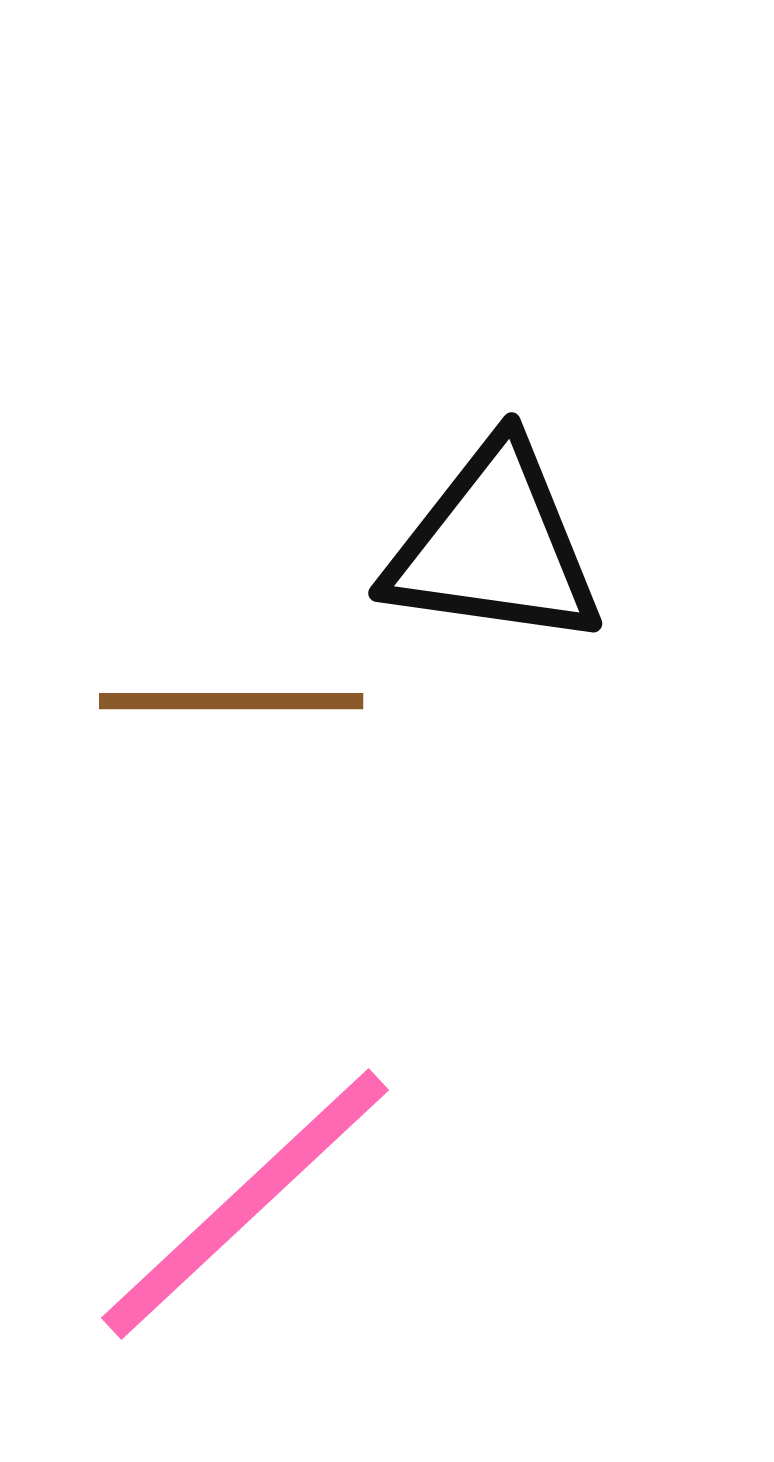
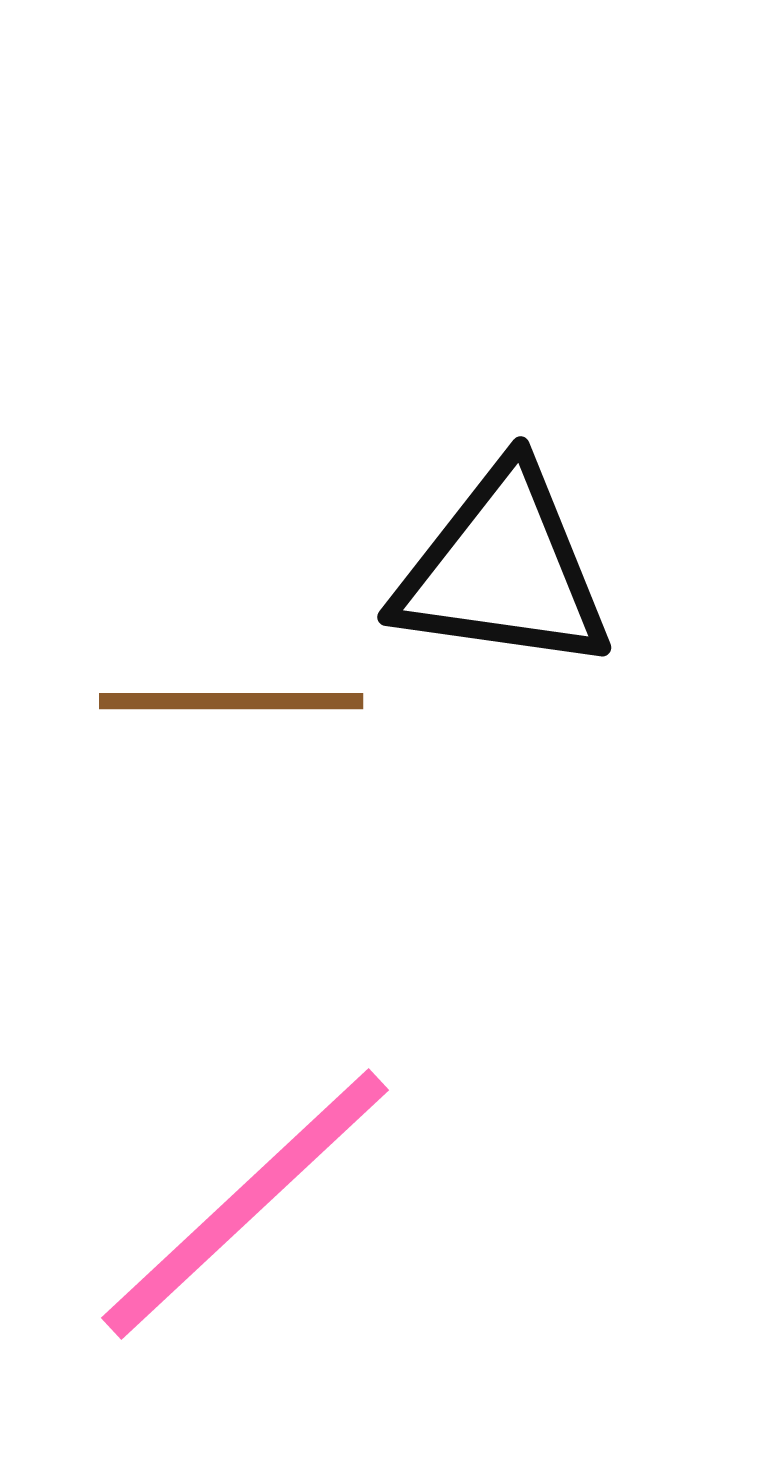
black triangle: moved 9 px right, 24 px down
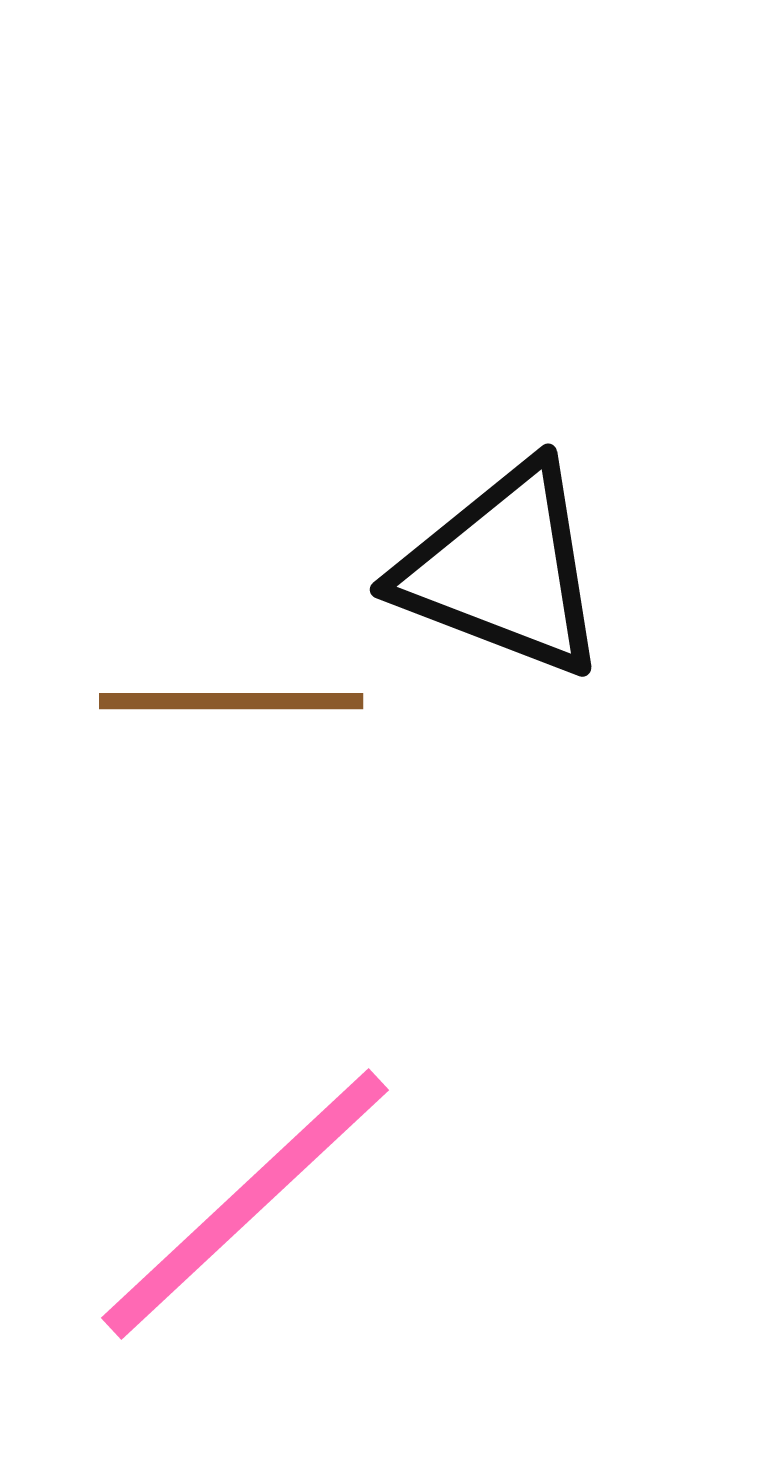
black triangle: rotated 13 degrees clockwise
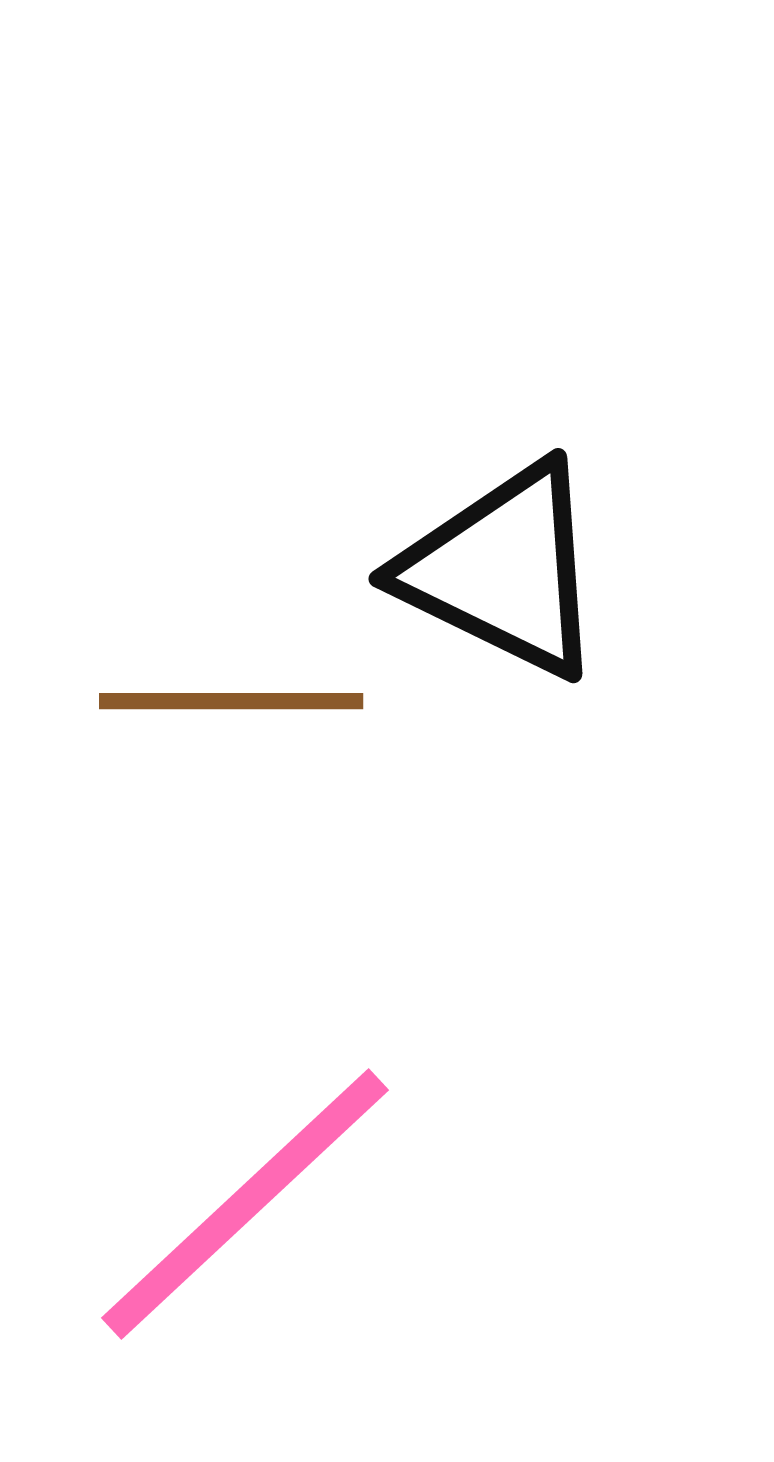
black triangle: rotated 5 degrees clockwise
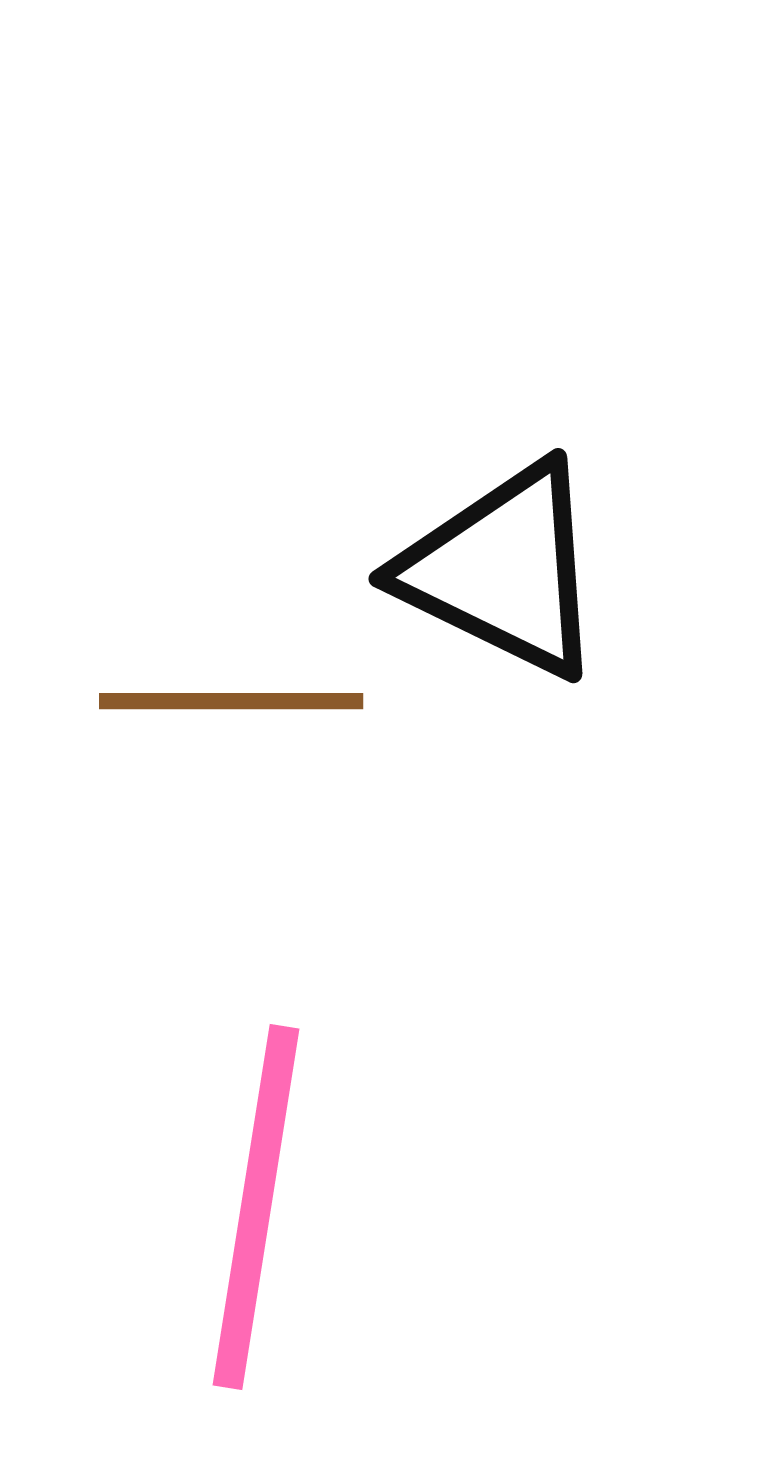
pink line: moved 11 px right, 3 px down; rotated 38 degrees counterclockwise
